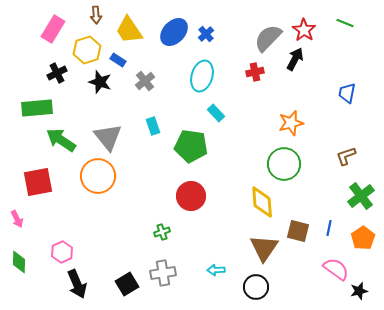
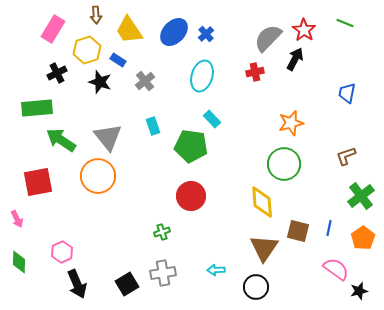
cyan rectangle at (216, 113): moved 4 px left, 6 px down
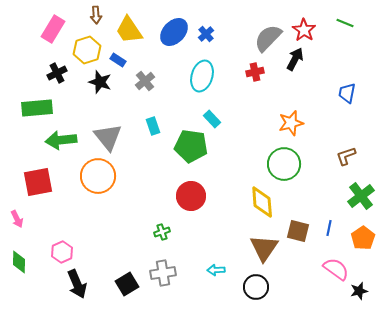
green arrow at (61, 140): rotated 40 degrees counterclockwise
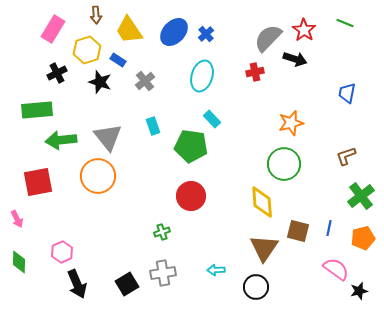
black arrow at (295, 59): rotated 80 degrees clockwise
green rectangle at (37, 108): moved 2 px down
orange pentagon at (363, 238): rotated 20 degrees clockwise
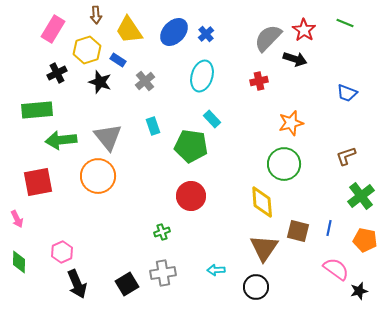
red cross at (255, 72): moved 4 px right, 9 px down
blue trapezoid at (347, 93): rotated 80 degrees counterclockwise
orange pentagon at (363, 238): moved 2 px right, 2 px down; rotated 25 degrees clockwise
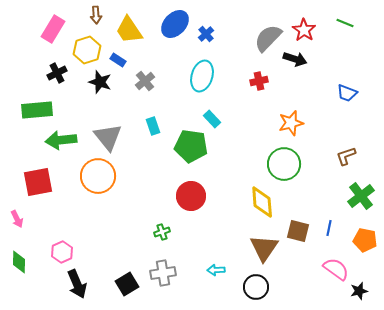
blue ellipse at (174, 32): moved 1 px right, 8 px up
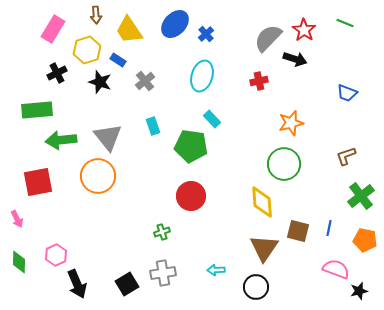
pink hexagon at (62, 252): moved 6 px left, 3 px down
pink semicircle at (336, 269): rotated 16 degrees counterclockwise
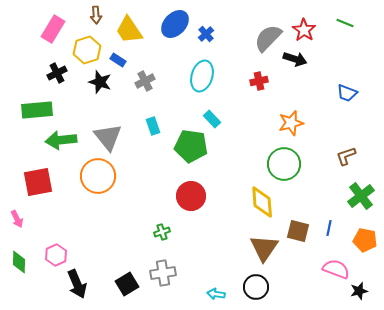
gray cross at (145, 81): rotated 12 degrees clockwise
cyan arrow at (216, 270): moved 24 px down; rotated 12 degrees clockwise
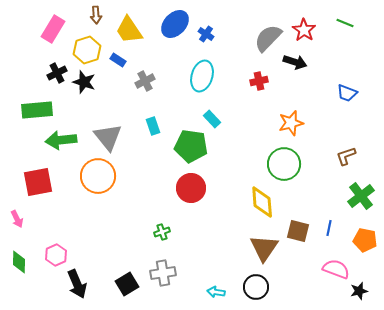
blue cross at (206, 34): rotated 14 degrees counterclockwise
black arrow at (295, 59): moved 3 px down
black star at (100, 82): moved 16 px left
red circle at (191, 196): moved 8 px up
cyan arrow at (216, 294): moved 2 px up
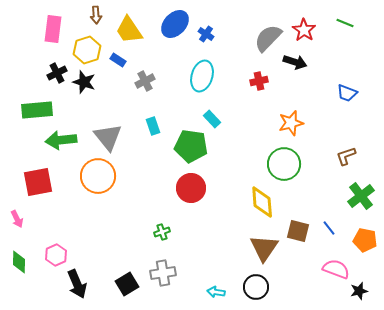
pink rectangle at (53, 29): rotated 24 degrees counterclockwise
blue line at (329, 228): rotated 49 degrees counterclockwise
